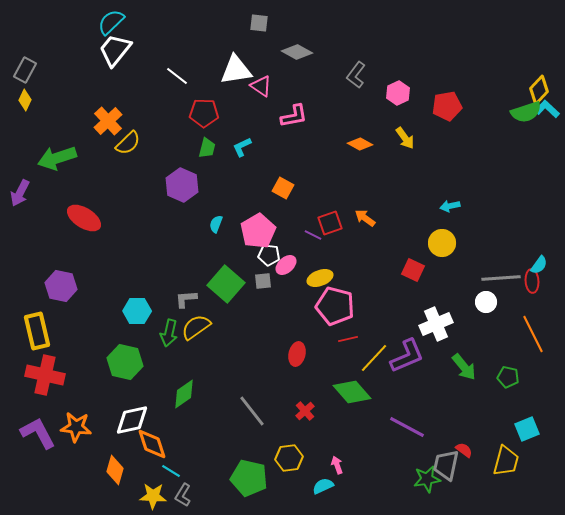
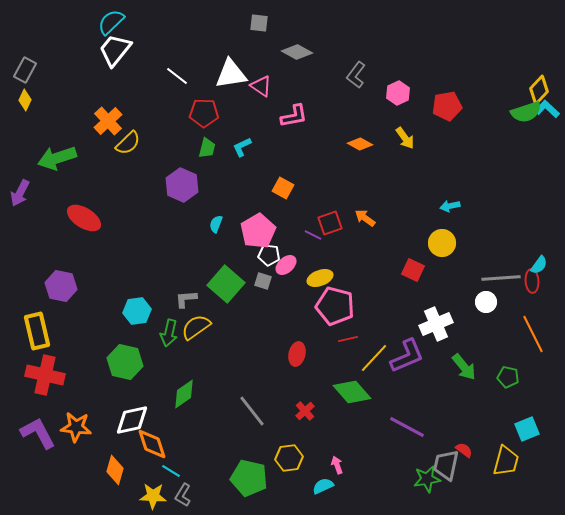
white triangle at (236, 70): moved 5 px left, 4 px down
gray square at (263, 281): rotated 24 degrees clockwise
cyan hexagon at (137, 311): rotated 8 degrees counterclockwise
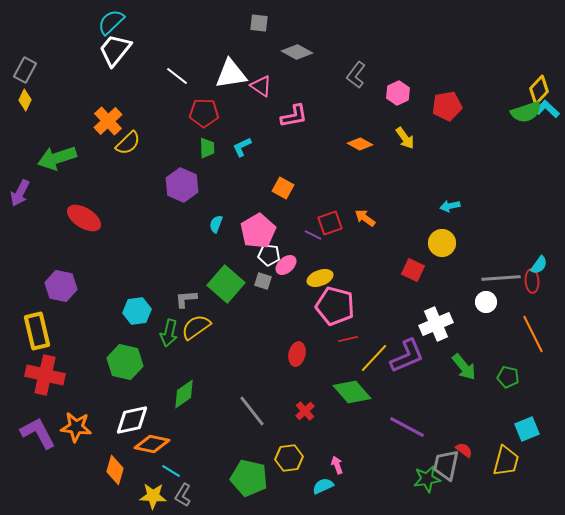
green trapezoid at (207, 148): rotated 15 degrees counterclockwise
orange diamond at (152, 444): rotated 60 degrees counterclockwise
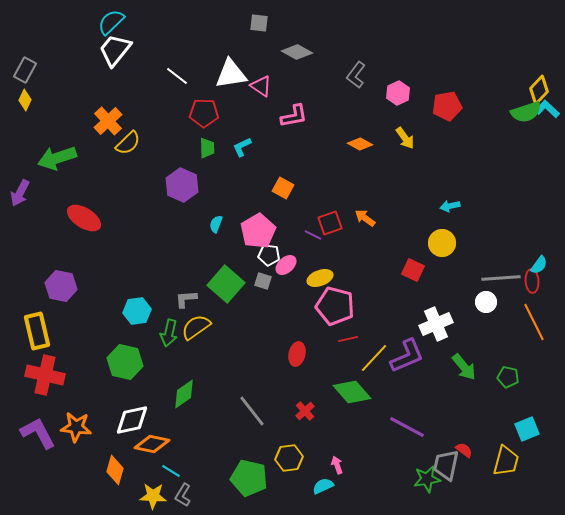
orange line at (533, 334): moved 1 px right, 12 px up
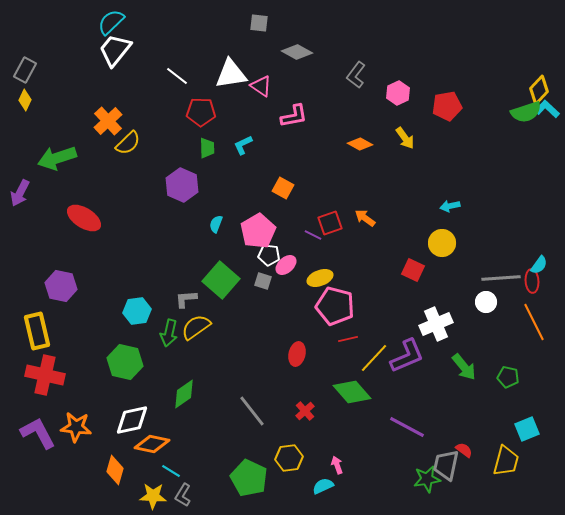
red pentagon at (204, 113): moved 3 px left, 1 px up
cyan L-shape at (242, 147): moved 1 px right, 2 px up
green square at (226, 284): moved 5 px left, 4 px up
green pentagon at (249, 478): rotated 12 degrees clockwise
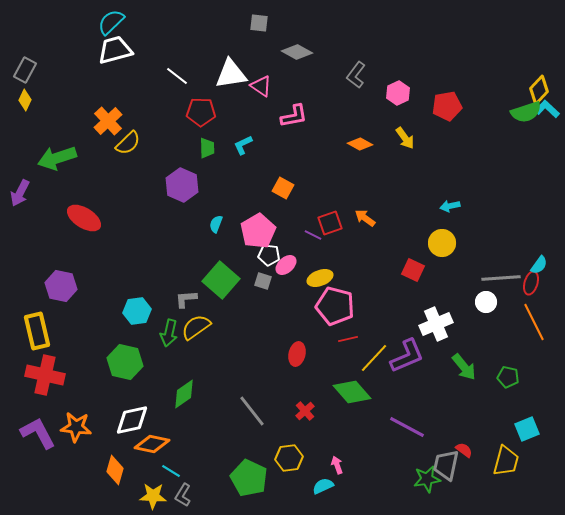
white trapezoid at (115, 50): rotated 36 degrees clockwise
red ellipse at (532, 281): moved 1 px left, 2 px down; rotated 20 degrees clockwise
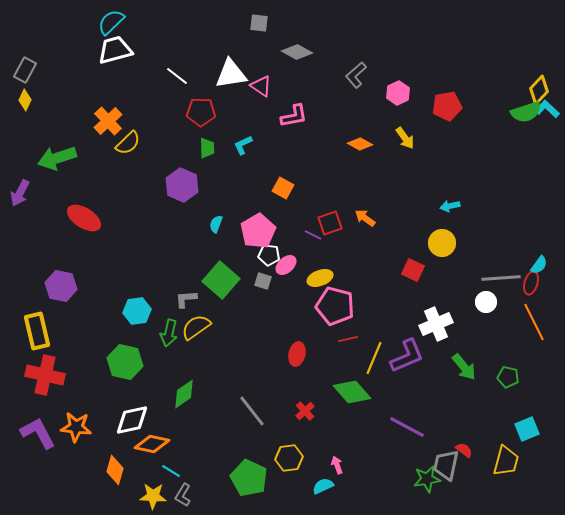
gray L-shape at (356, 75): rotated 12 degrees clockwise
yellow line at (374, 358): rotated 20 degrees counterclockwise
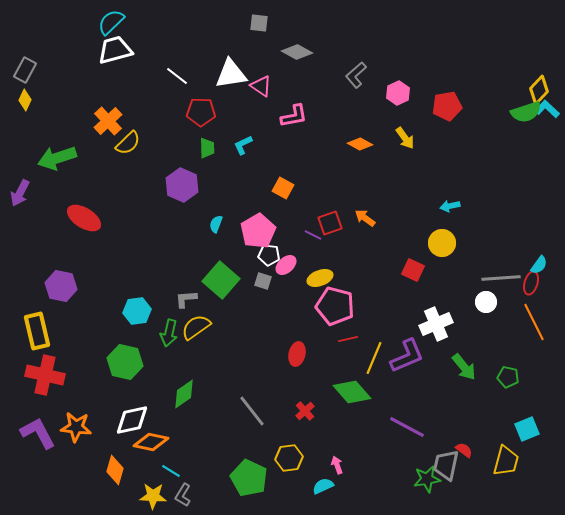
orange diamond at (152, 444): moved 1 px left, 2 px up
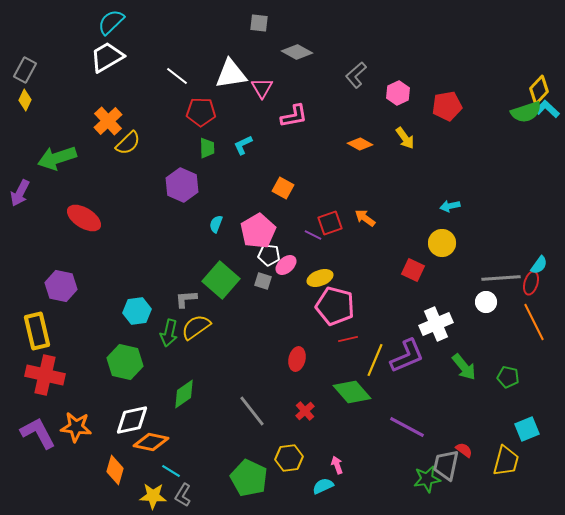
white trapezoid at (115, 50): moved 8 px left, 7 px down; rotated 15 degrees counterclockwise
pink triangle at (261, 86): moved 1 px right, 2 px down; rotated 25 degrees clockwise
red ellipse at (297, 354): moved 5 px down
yellow line at (374, 358): moved 1 px right, 2 px down
